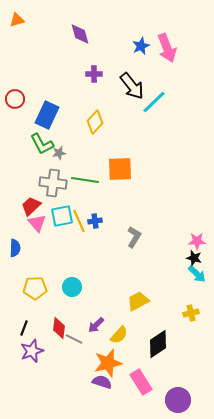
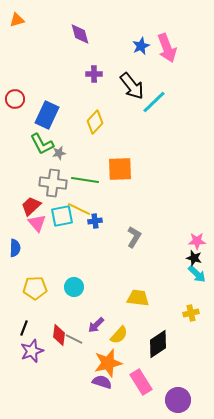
yellow line: moved 12 px up; rotated 40 degrees counterclockwise
cyan circle: moved 2 px right
yellow trapezoid: moved 3 px up; rotated 35 degrees clockwise
red diamond: moved 7 px down
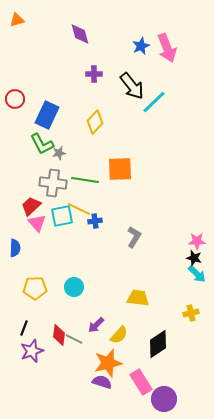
purple circle: moved 14 px left, 1 px up
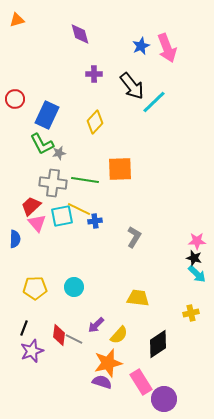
blue semicircle: moved 9 px up
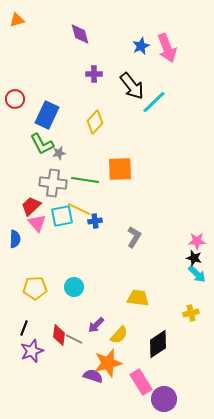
purple semicircle: moved 9 px left, 6 px up
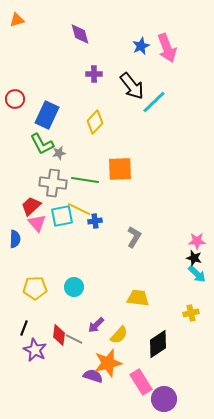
purple star: moved 3 px right, 1 px up; rotated 25 degrees counterclockwise
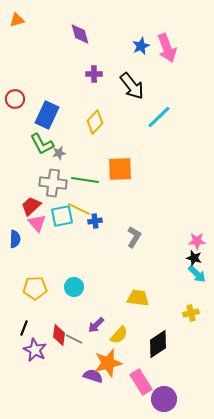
cyan line: moved 5 px right, 15 px down
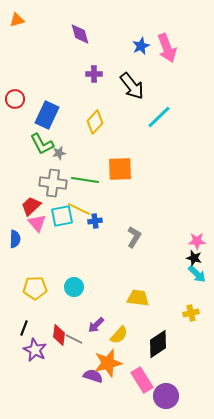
pink rectangle: moved 1 px right, 2 px up
purple circle: moved 2 px right, 3 px up
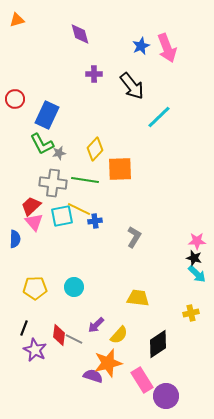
yellow diamond: moved 27 px down
pink triangle: moved 3 px left, 1 px up
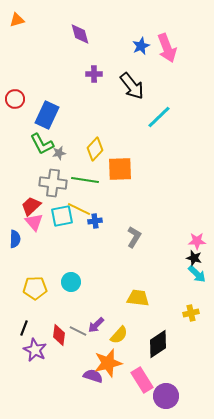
cyan circle: moved 3 px left, 5 px up
gray line: moved 4 px right, 8 px up
